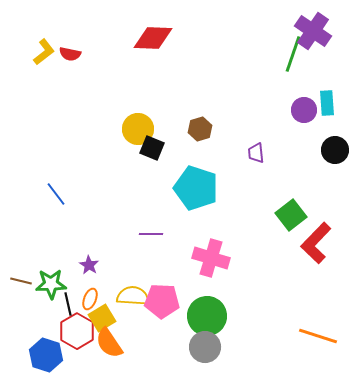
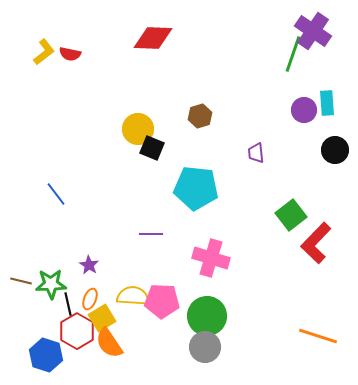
brown hexagon: moved 13 px up
cyan pentagon: rotated 12 degrees counterclockwise
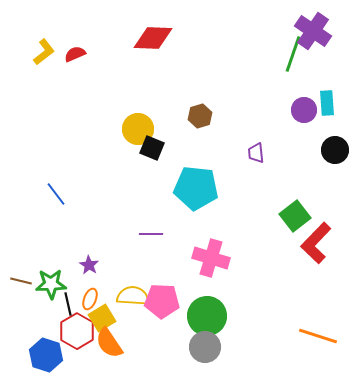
red semicircle: moved 5 px right; rotated 145 degrees clockwise
green square: moved 4 px right, 1 px down
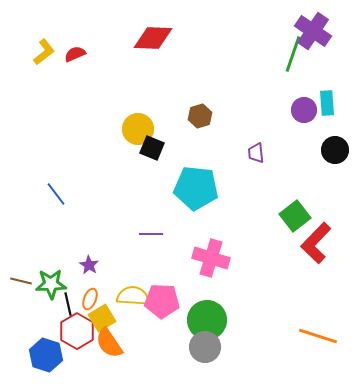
green circle: moved 4 px down
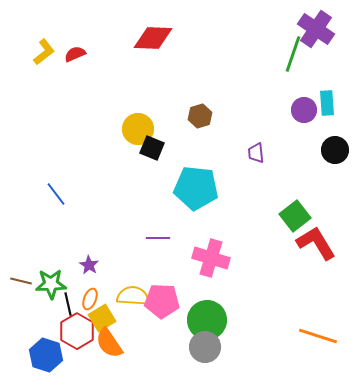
purple cross: moved 3 px right, 2 px up
purple line: moved 7 px right, 4 px down
red L-shape: rotated 105 degrees clockwise
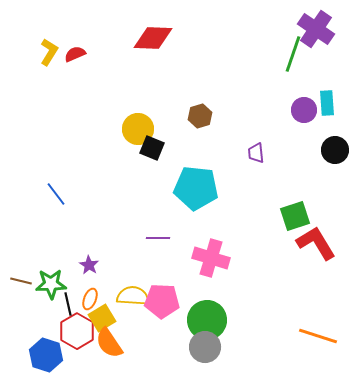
yellow L-shape: moved 5 px right; rotated 20 degrees counterclockwise
green square: rotated 20 degrees clockwise
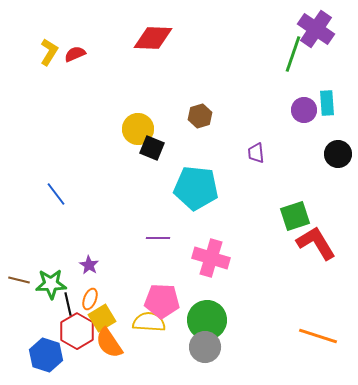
black circle: moved 3 px right, 4 px down
brown line: moved 2 px left, 1 px up
yellow semicircle: moved 16 px right, 26 px down
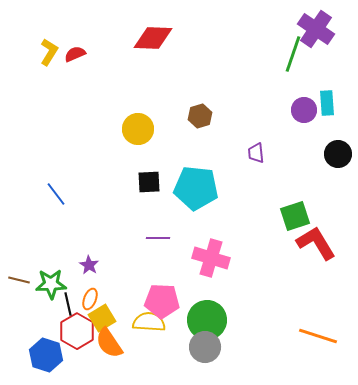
black square: moved 3 px left, 34 px down; rotated 25 degrees counterclockwise
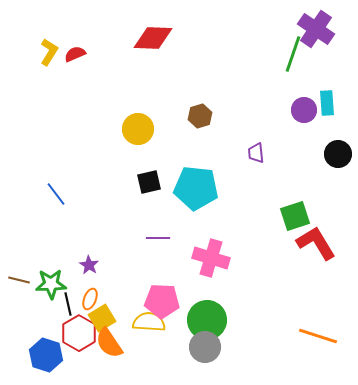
black square: rotated 10 degrees counterclockwise
red hexagon: moved 2 px right, 2 px down
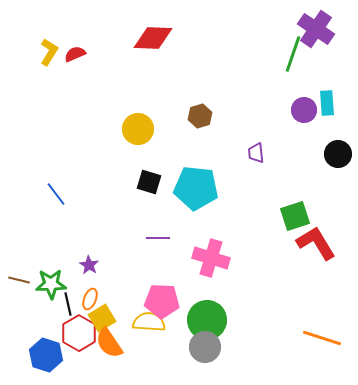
black square: rotated 30 degrees clockwise
orange line: moved 4 px right, 2 px down
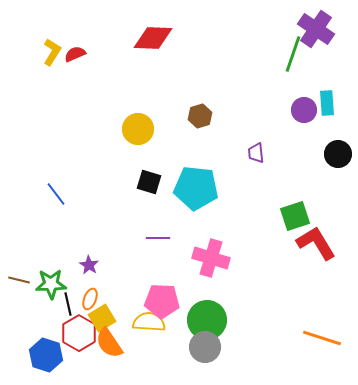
yellow L-shape: moved 3 px right
